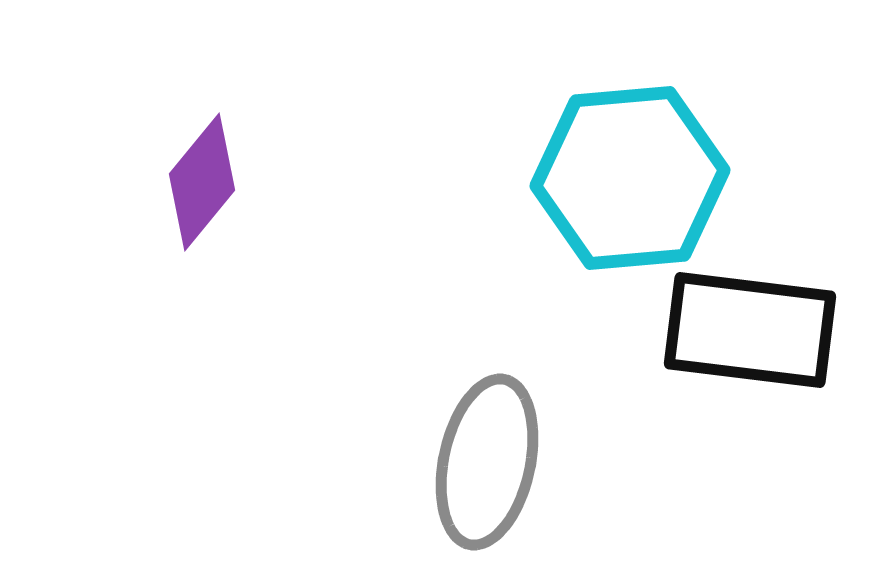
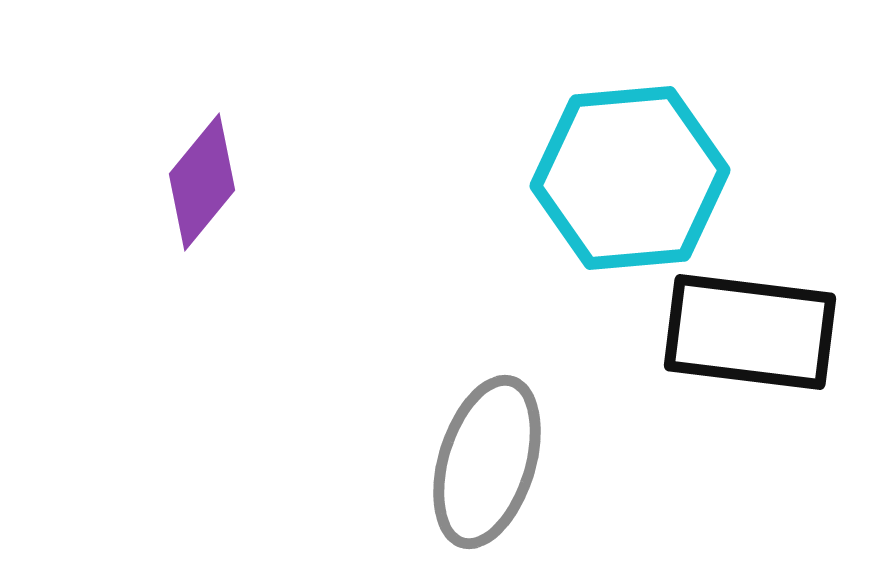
black rectangle: moved 2 px down
gray ellipse: rotated 5 degrees clockwise
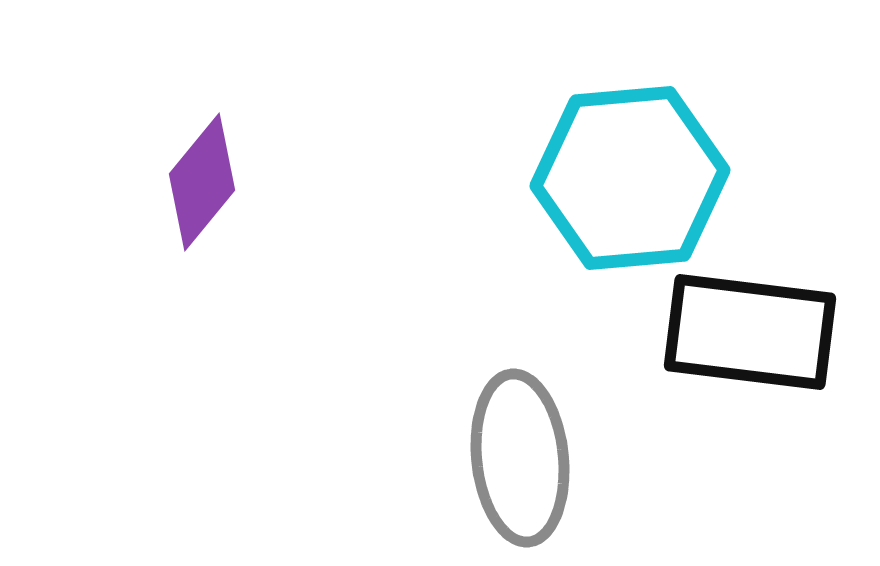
gray ellipse: moved 33 px right, 4 px up; rotated 23 degrees counterclockwise
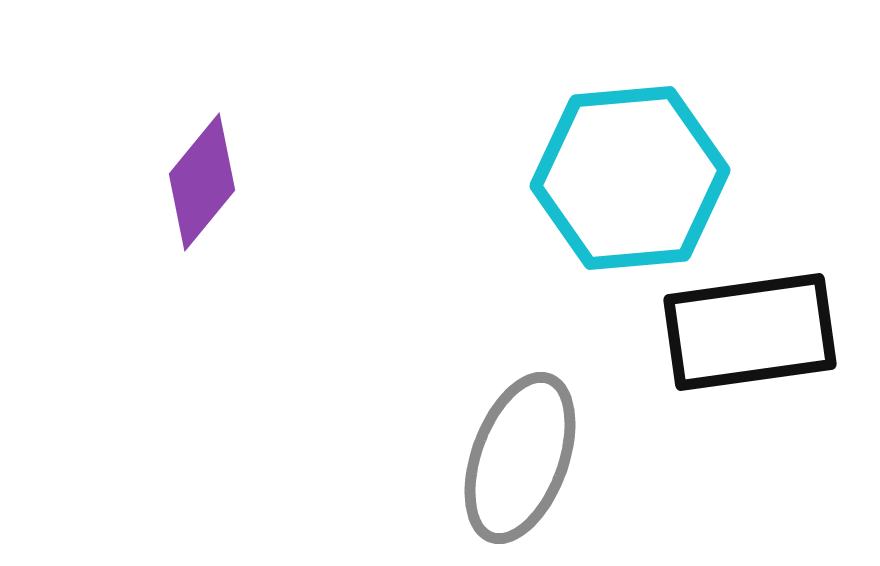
black rectangle: rotated 15 degrees counterclockwise
gray ellipse: rotated 26 degrees clockwise
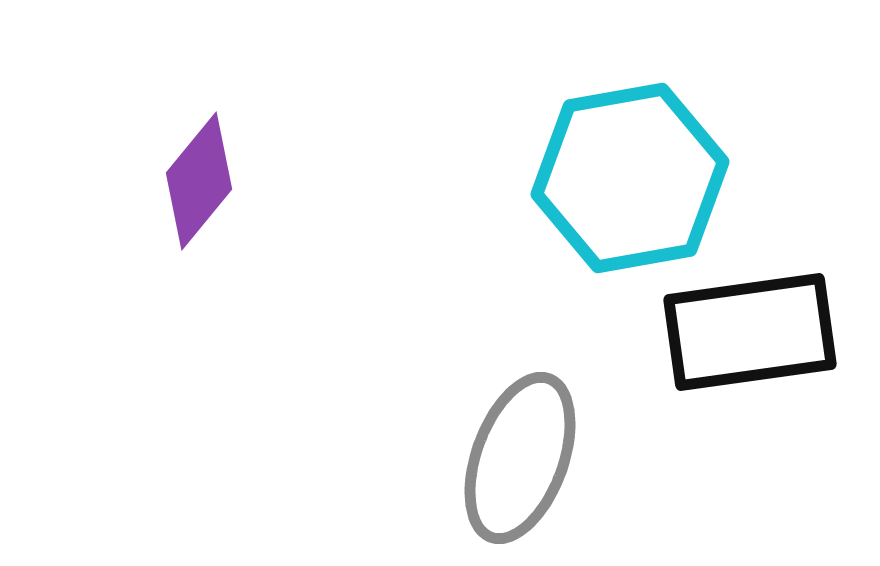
cyan hexagon: rotated 5 degrees counterclockwise
purple diamond: moved 3 px left, 1 px up
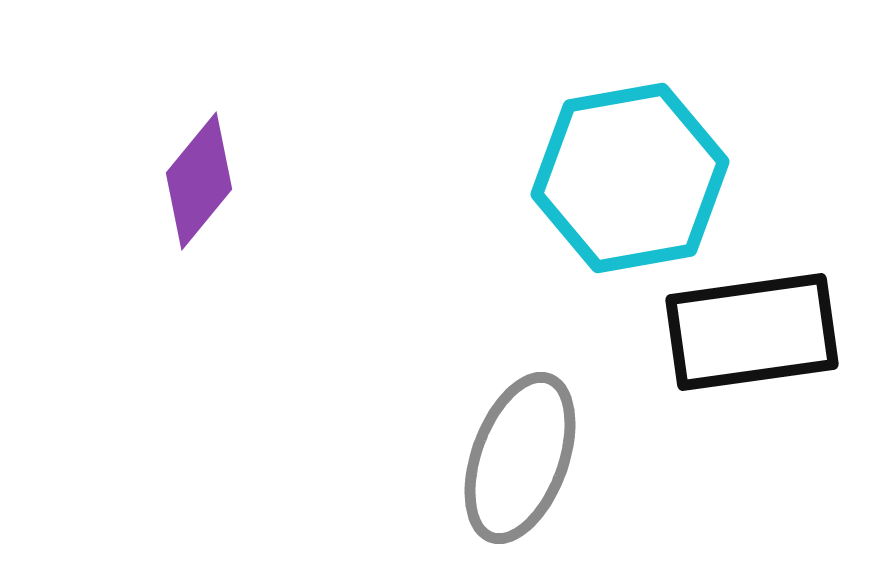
black rectangle: moved 2 px right
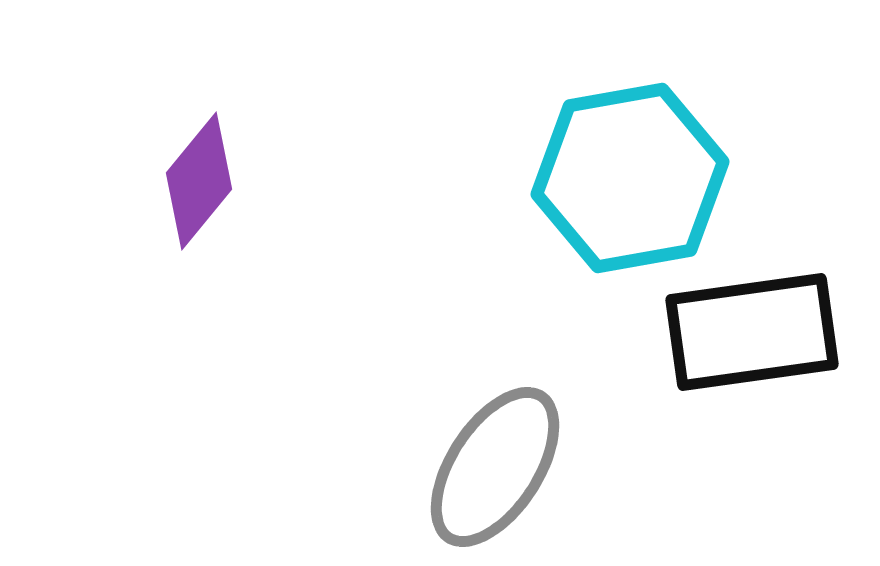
gray ellipse: moved 25 px left, 9 px down; rotated 13 degrees clockwise
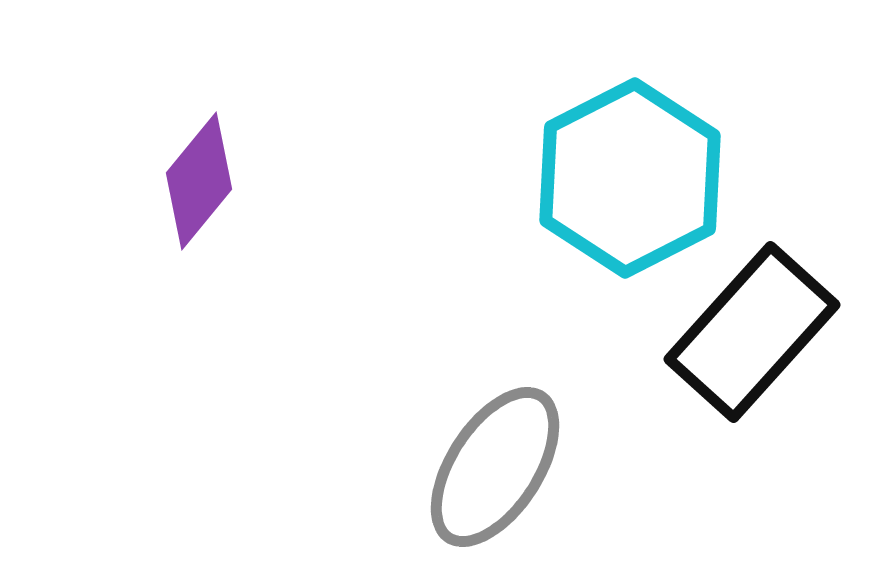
cyan hexagon: rotated 17 degrees counterclockwise
black rectangle: rotated 40 degrees counterclockwise
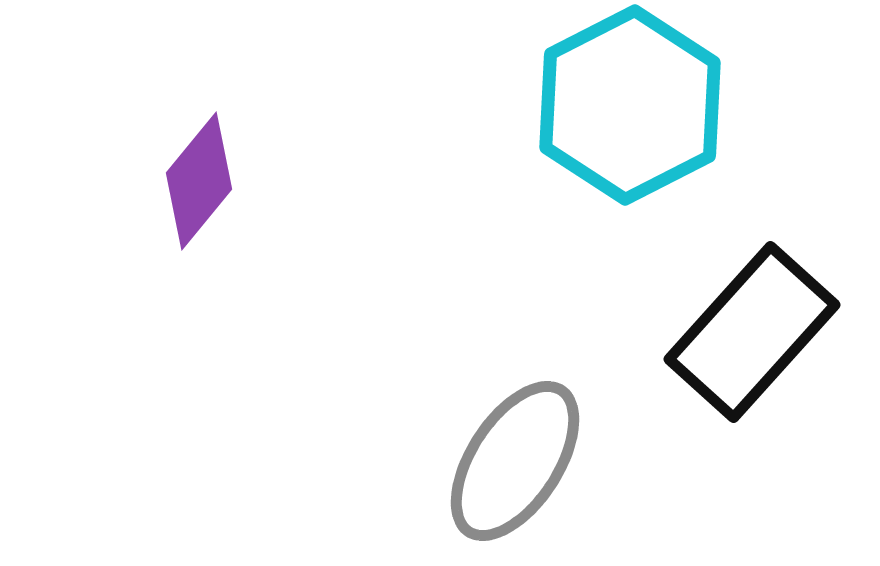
cyan hexagon: moved 73 px up
gray ellipse: moved 20 px right, 6 px up
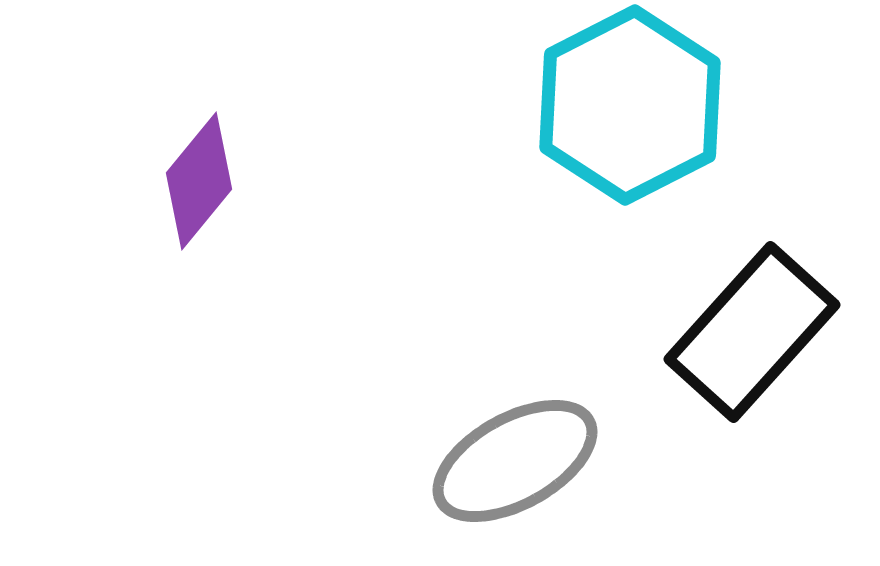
gray ellipse: rotated 28 degrees clockwise
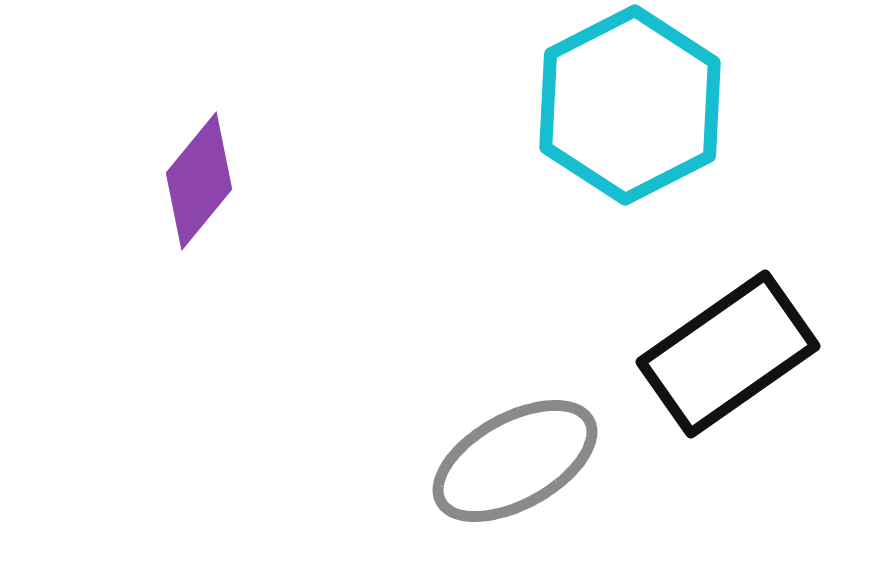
black rectangle: moved 24 px left, 22 px down; rotated 13 degrees clockwise
